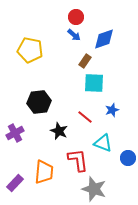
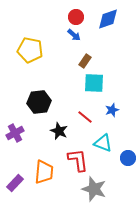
blue diamond: moved 4 px right, 20 px up
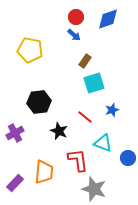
cyan square: rotated 20 degrees counterclockwise
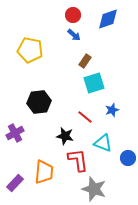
red circle: moved 3 px left, 2 px up
black star: moved 6 px right, 5 px down; rotated 12 degrees counterclockwise
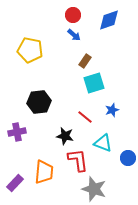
blue diamond: moved 1 px right, 1 px down
purple cross: moved 2 px right, 1 px up; rotated 18 degrees clockwise
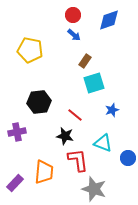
red line: moved 10 px left, 2 px up
